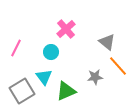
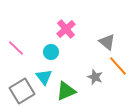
pink line: rotated 72 degrees counterclockwise
gray star: rotated 28 degrees clockwise
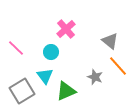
gray triangle: moved 3 px right, 1 px up
cyan triangle: moved 1 px right, 1 px up
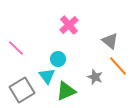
pink cross: moved 3 px right, 4 px up
cyan circle: moved 7 px right, 7 px down
cyan triangle: moved 2 px right
gray square: moved 1 px up
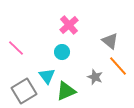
cyan circle: moved 4 px right, 7 px up
gray square: moved 2 px right, 1 px down
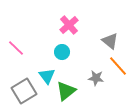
gray star: moved 1 px right, 1 px down; rotated 14 degrees counterclockwise
green triangle: rotated 15 degrees counterclockwise
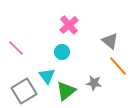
gray star: moved 2 px left, 5 px down
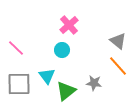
gray triangle: moved 8 px right
cyan circle: moved 2 px up
gray square: moved 5 px left, 7 px up; rotated 30 degrees clockwise
